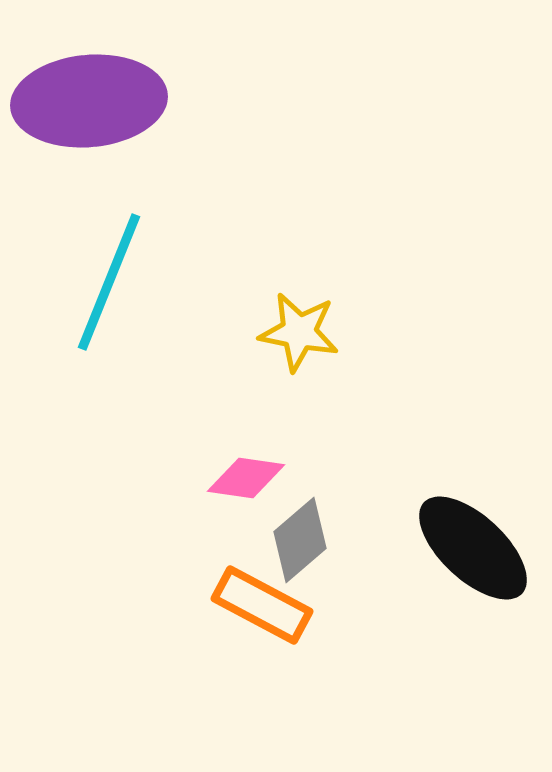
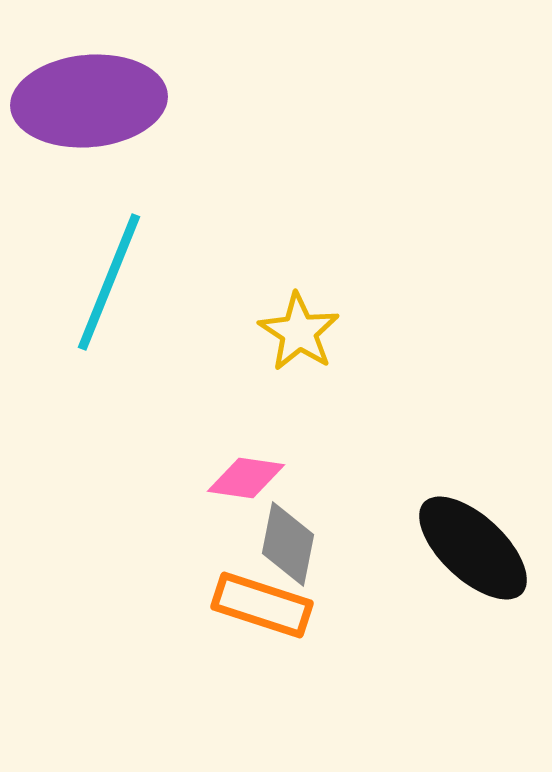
yellow star: rotated 22 degrees clockwise
gray diamond: moved 12 px left, 4 px down; rotated 38 degrees counterclockwise
orange rectangle: rotated 10 degrees counterclockwise
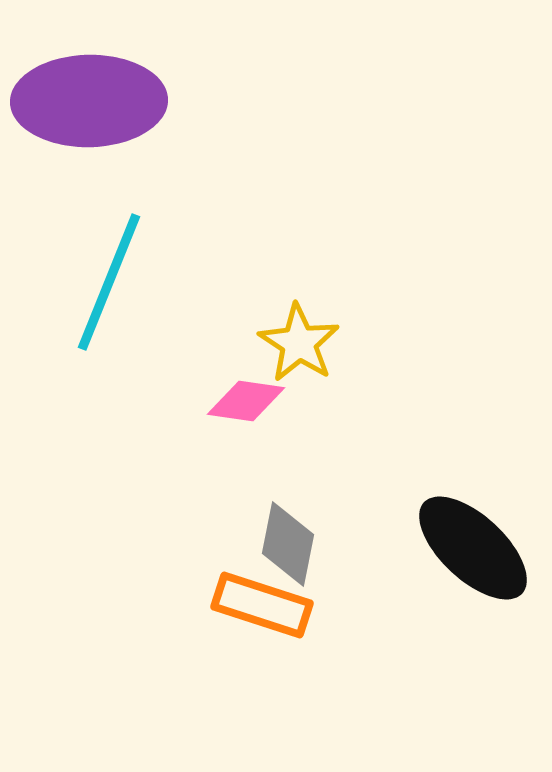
purple ellipse: rotated 4 degrees clockwise
yellow star: moved 11 px down
pink diamond: moved 77 px up
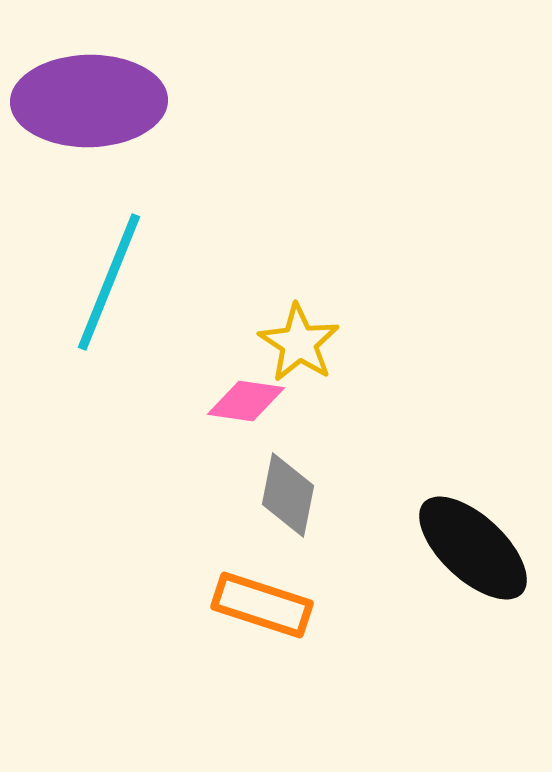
gray diamond: moved 49 px up
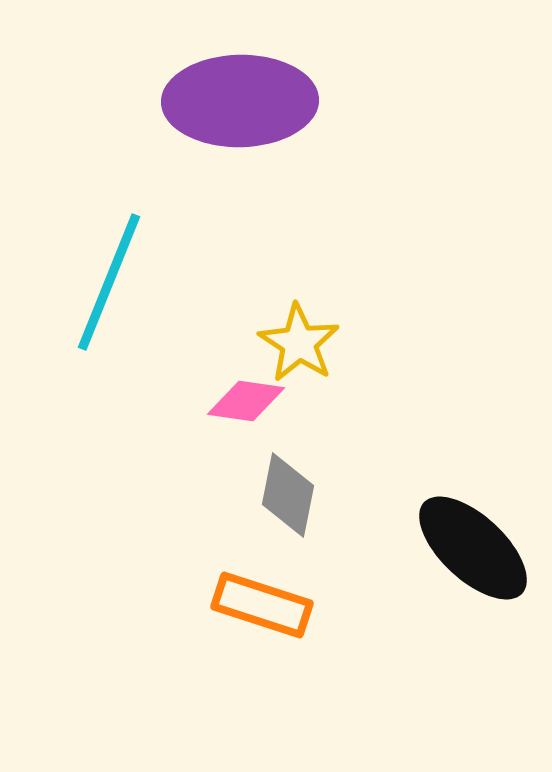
purple ellipse: moved 151 px right
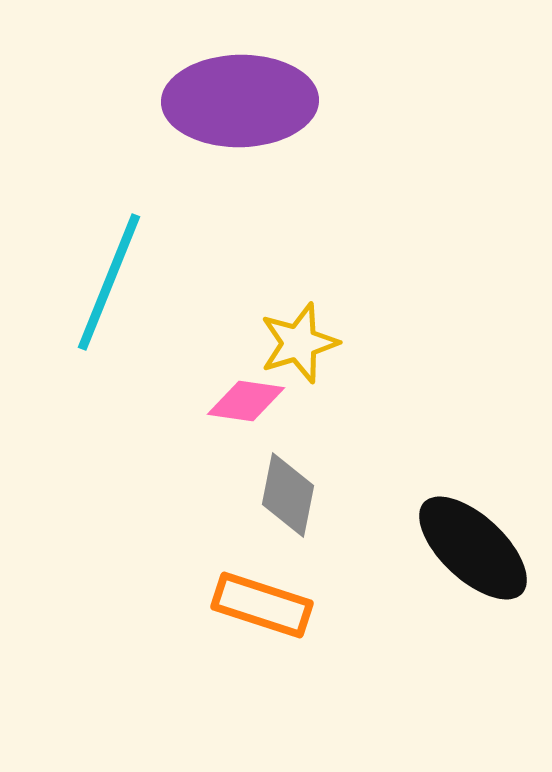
yellow star: rotated 22 degrees clockwise
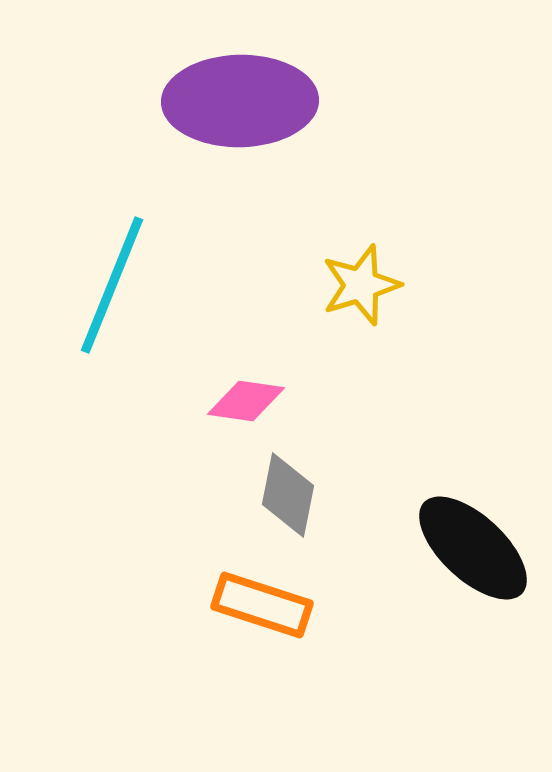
cyan line: moved 3 px right, 3 px down
yellow star: moved 62 px right, 58 px up
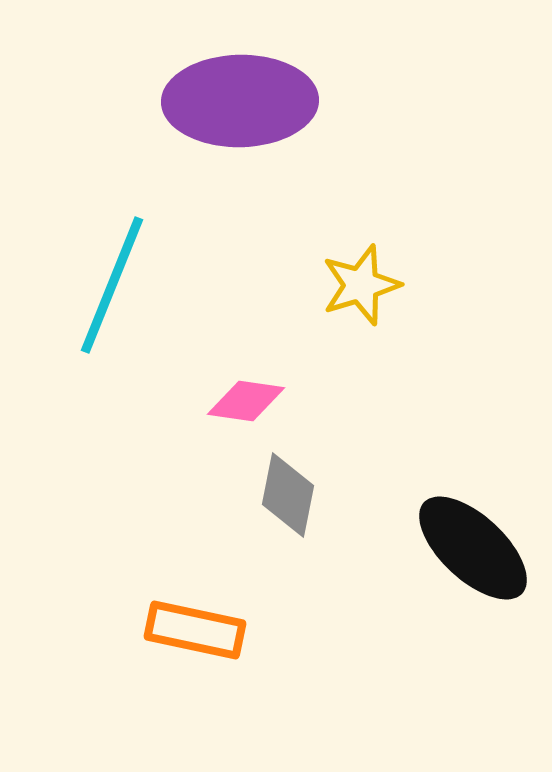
orange rectangle: moved 67 px left, 25 px down; rotated 6 degrees counterclockwise
